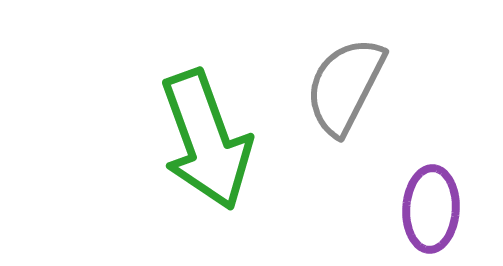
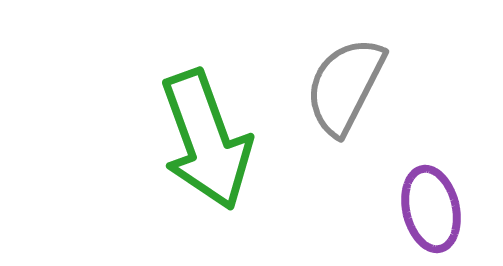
purple ellipse: rotated 16 degrees counterclockwise
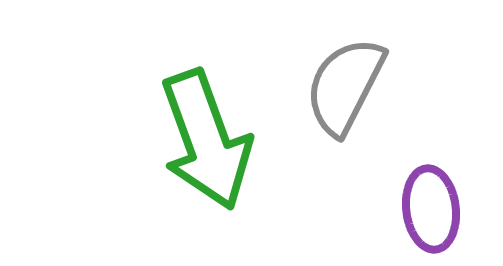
purple ellipse: rotated 6 degrees clockwise
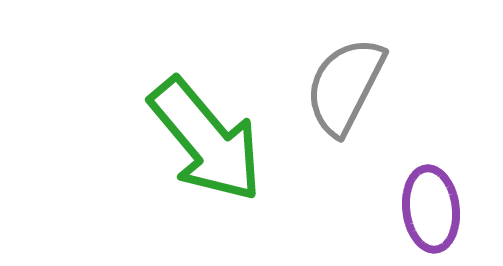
green arrow: rotated 20 degrees counterclockwise
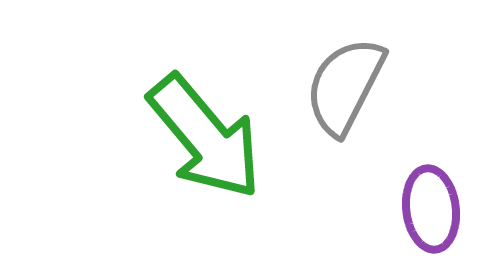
green arrow: moved 1 px left, 3 px up
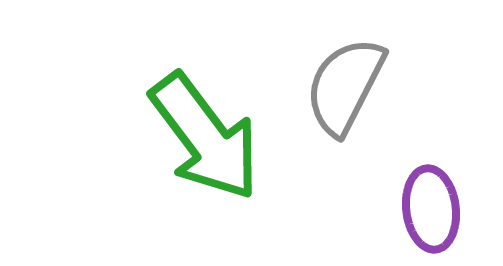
green arrow: rotated 3 degrees clockwise
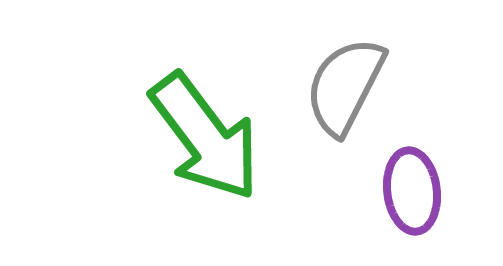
purple ellipse: moved 19 px left, 18 px up
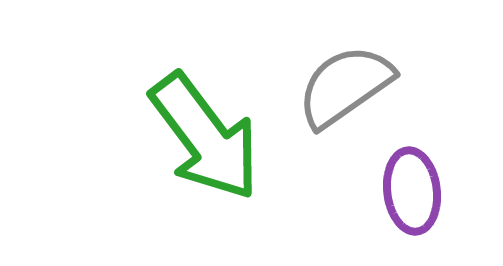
gray semicircle: rotated 28 degrees clockwise
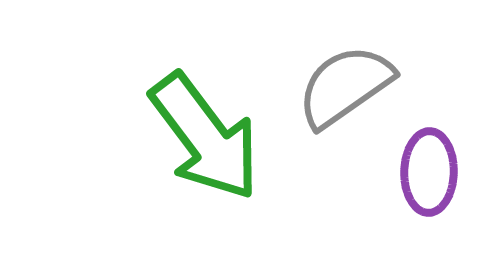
purple ellipse: moved 17 px right, 19 px up; rotated 8 degrees clockwise
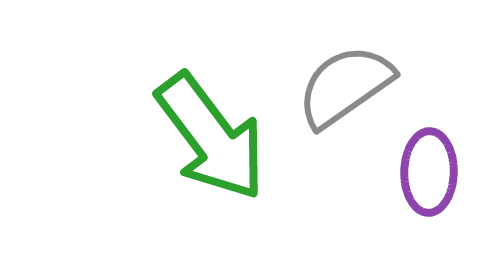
green arrow: moved 6 px right
